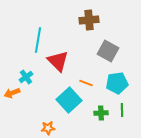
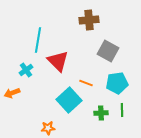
cyan cross: moved 7 px up
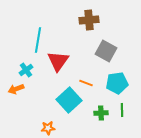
gray square: moved 2 px left
red triangle: rotated 20 degrees clockwise
orange arrow: moved 4 px right, 4 px up
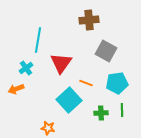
red triangle: moved 3 px right, 2 px down
cyan cross: moved 2 px up
orange star: rotated 16 degrees clockwise
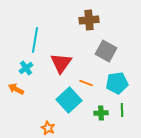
cyan line: moved 3 px left
orange arrow: rotated 49 degrees clockwise
orange star: rotated 16 degrees clockwise
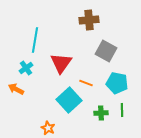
cyan pentagon: rotated 20 degrees clockwise
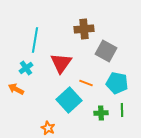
brown cross: moved 5 px left, 9 px down
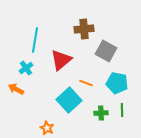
red triangle: moved 3 px up; rotated 15 degrees clockwise
orange star: moved 1 px left
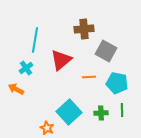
orange line: moved 3 px right, 6 px up; rotated 24 degrees counterclockwise
cyan square: moved 12 px down
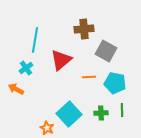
cyan pentagon: moved 2 px left
cyan square: moved 2 px down
